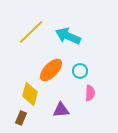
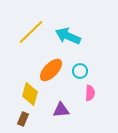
brown rectangle: moved 2 px right, 1 px down
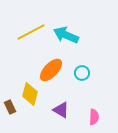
yellow line: rotated 16 degrees clockwise
cyan arrow: moved 2 px left, 1 px up
cyan circle: moved 2 px right, 2 px down
pink semicircle: moved 4 px right, 24 px down
purple triangle: rotated 36 degrees clockwise
brown rectangle: moved 13 px left, 12 px up; rotated 48 degrees counterclockwise
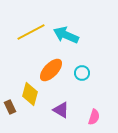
pink semicircle: rotated 14 degrees clockwise
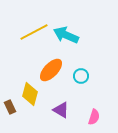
yellow line: moved 3 px right
cyan circle: moved 1 px left, 3 px down
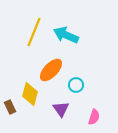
yellow line: rotated 40 degrees counterclockwise
cyan circle: moved 5 px left, 9 px down
purple triangle: moved 1 px up; rotated 24 degrees clockwise
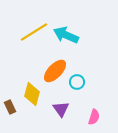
yellow line: rotated 36 degrees clockwise
orange ellipse: moved 4 px right, 1 px down
cyan circle: moved 1 px right, 3 px up
yellow diamond: moved 2 px right
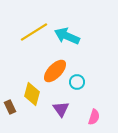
cyan arrow: moved 1 px right, 1 px down
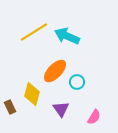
pink semicircle: rotated 14 degrees clockwise
